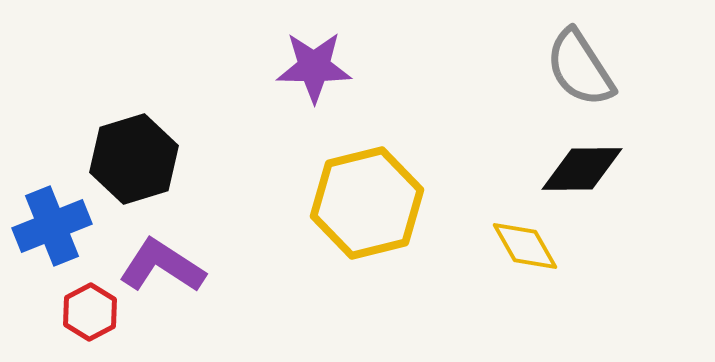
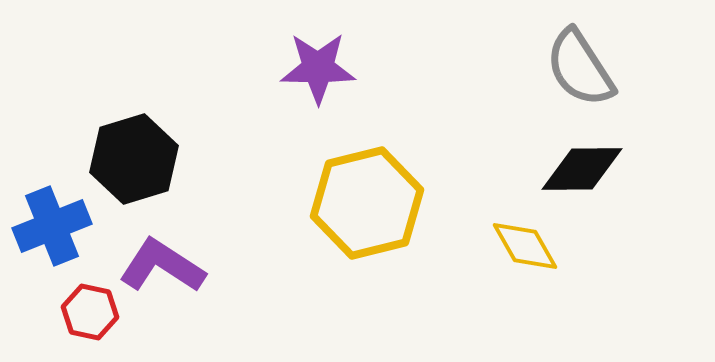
purple star: moved 4 px right, 1 px down
red hexagon: rotated 20 degrees counterclockwise
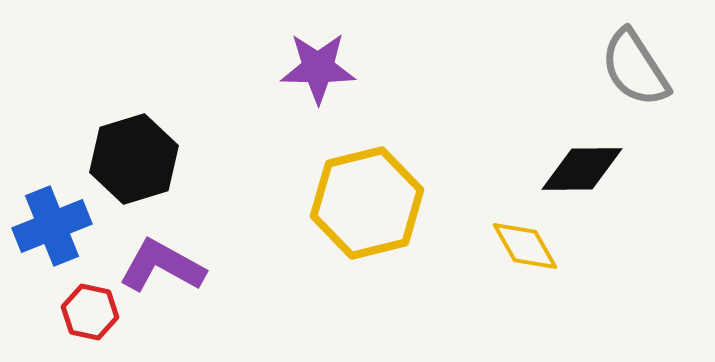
gray semicircle: moved 55 px right
purple L-shape: rotated 4 degrees counterclockwise
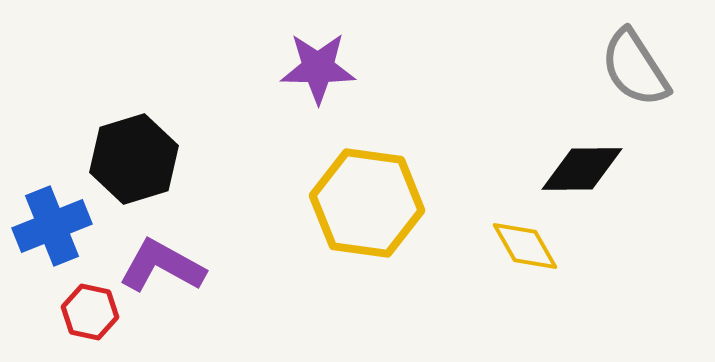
yellow hexagon: rotated 22 degrees clockwise
